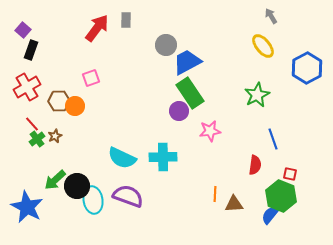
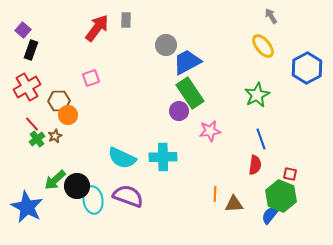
orange circle: moved 7 px left, 9 px down
blue line: moved 12 px left
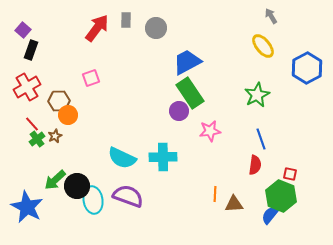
gray circle: moved 10 px left, 17 px up
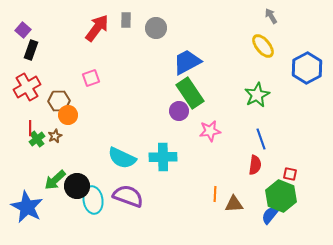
red line: moved 2 px left, 4 px down; rotated 42 degrees clockwise
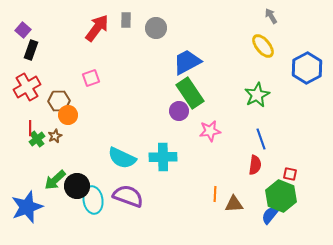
blue star: rotated 24 degrees clockwise
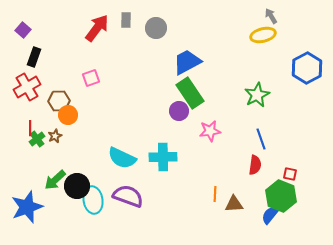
yellow ellipse: moved 11 px up; rotated 65 degrees counterclockwise
black rectangle: moved 3 px right, 7 px down
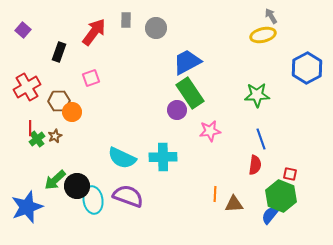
red arrow: moved 3 px left, 4 px down
black rectangle: moved 25 px right, 5 px up
green star: rotated 25 degrees clockwise
purple circle: moved 2 px left, 1 px up
orange circle: moved 4 px right, 3 px up
